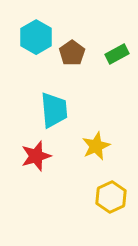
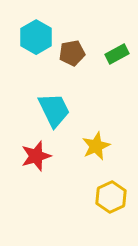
brown pentagon: rotated 25 degrees clockwise
cyan trapezoid: rotated 21 degrees counterclockwise
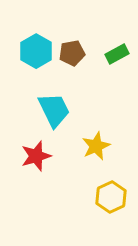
cyan hexagon: moved 14 px down
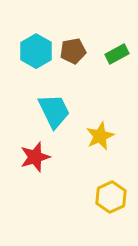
brown pentagon: moved 1 px right, 2 px up
cyan trapezoid: moved 1 px down
yellow star: moved 4 px right, 10 px up
red star: moved 1 px left, 1 px down
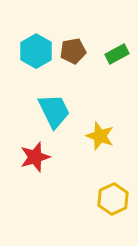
yellow star: rotated 28 degrees counterclockwise
yellow hexagon: moved 2 px right, 2 px down
